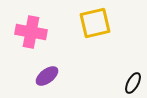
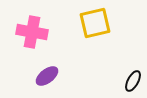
pink cross: moved 1 px right
black ellipse: moved 2 px up
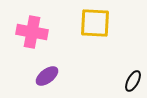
yellow square: rotated 16 degrees clockwise
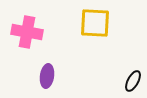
pink cross: moved 5 px left
purple ellipse: rotated 45 degrees counterclockwise
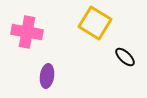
yellow square: rotated 28 degrees clockwise
black ellipse: moved 8 px left, 24 px up; rotated 75 degrees counterclockwise
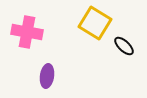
black ellipse: moved 1 px left, 11 px up
